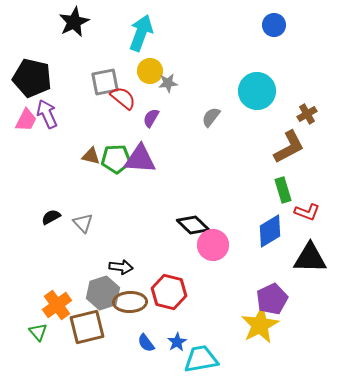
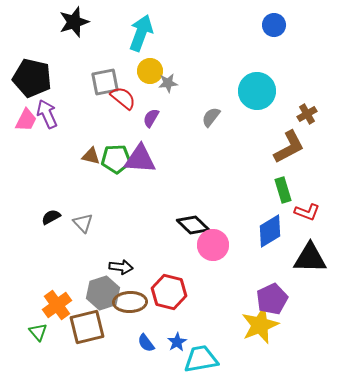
black star: rotated 8 degrees clockwise
yellow star: rotated 6 degrees clockwise
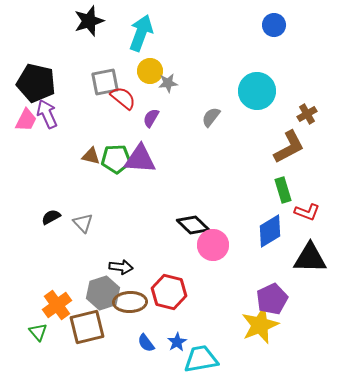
black star: moved 15 px right, 1 px up
black pentagon: moved 4 px right, 5 px down
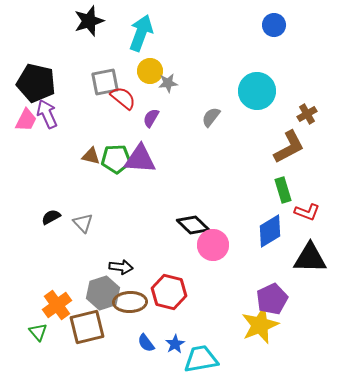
blue star: moved 2 px left, 2 px down
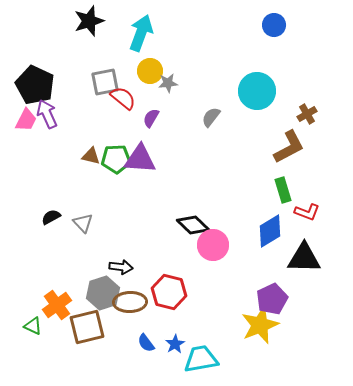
black pentagon: moved 1 px left, 2 px down; rotated 12 degrees clockwise
black triangle: moved 6 px left
green triangle: moved 5 px left, 6 px up; rotated 24 degrees counterclockwise
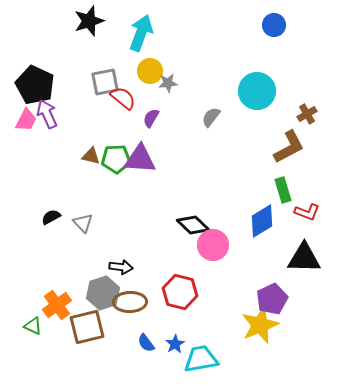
blue diamond: moved 8 px left, 10 px up
red hexagon: moved 11 px right
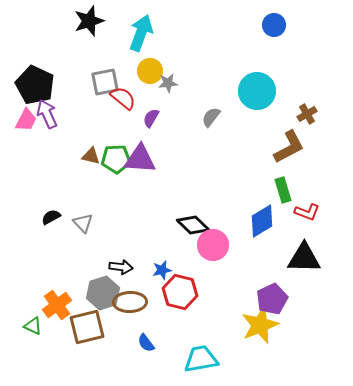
blue star: moved 13 px left, 74 px up; rotated 18 degrees clockwise
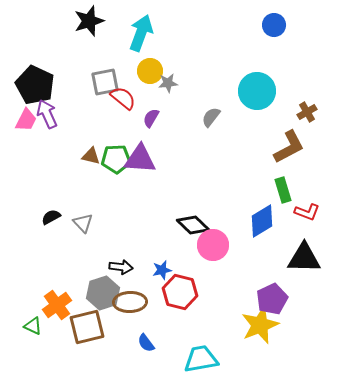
brown cross: moved 2 px up
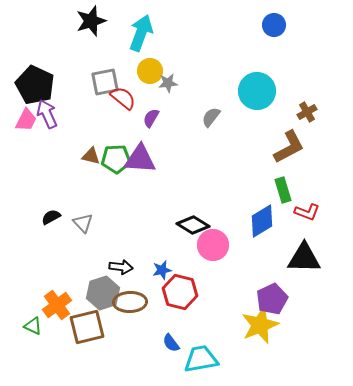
black star: moved 2 px right
black diamond: rotated 12 degrees counterclockwise
blue semicircle: moved 25 px right
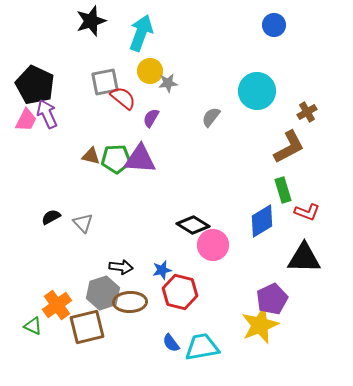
cyan trapezoid: moved 1 px right, 12 px up
